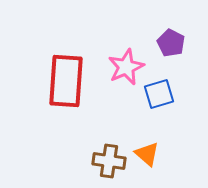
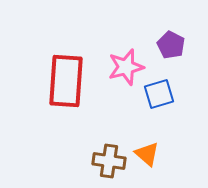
purple pentagon: moved 2 px down
pink star: rotated 9 degrees clockwise
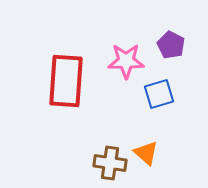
pink star: moved 6 px up; rotated 15 degrees clockwise
orange triangle: moved 1 px left, 1 px up
brown cross: moved 1 px right, 2 px down
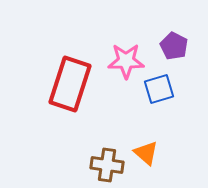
purple pentagon: moved 3 px right, 1 px down
red rectangle: moved 4 px right, 3 px down; rotated 14 degrees clockwise
blue square: moved 5 px up
brown cross: moved 3 px left, 2 px down
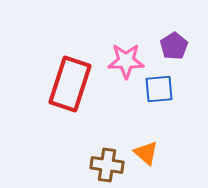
purple pentagon: rotated 12 degrees clockwise
blue square: rotated 12 degrees clockwise
